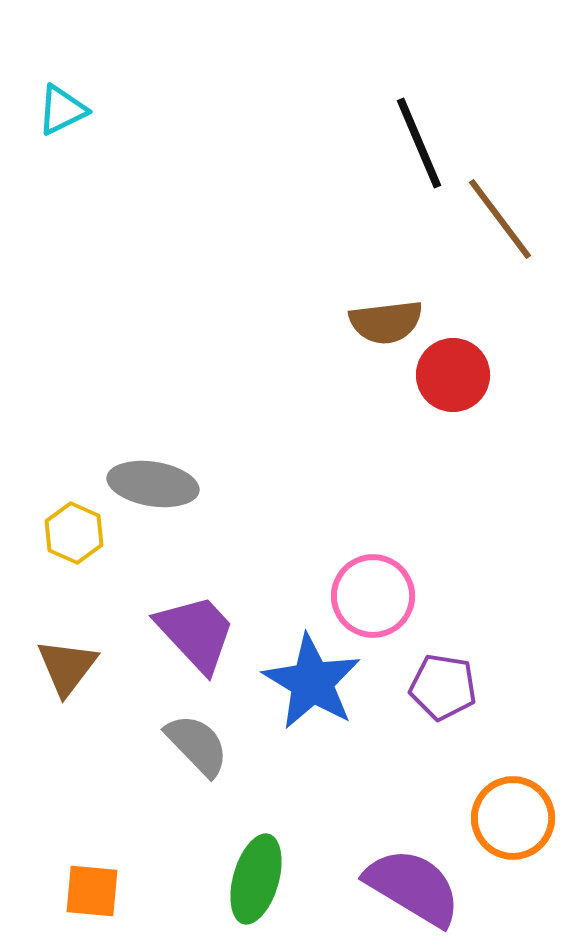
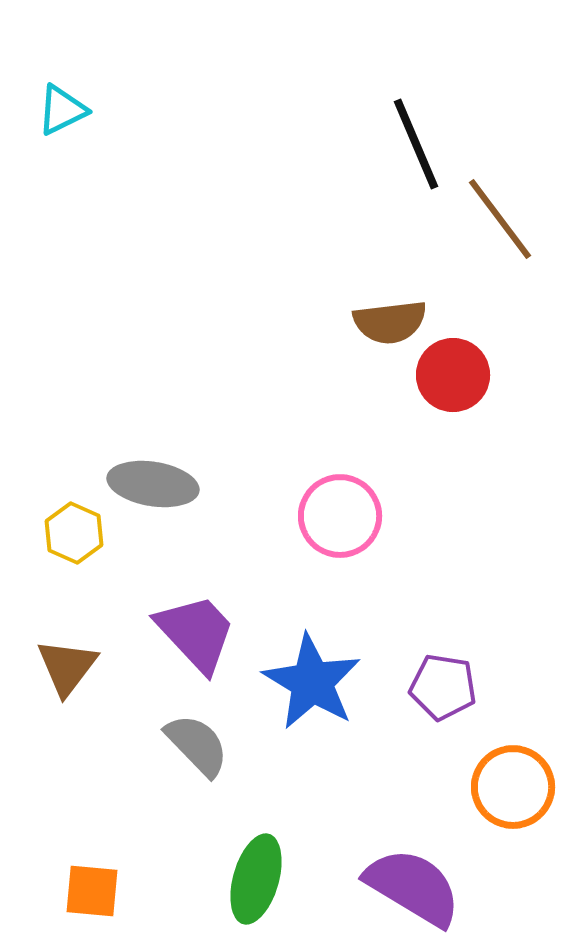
black line: moved 3 px left, 1 px down
brown semicircle: moved 4 px right
pink circle: moved 33 px left, 80 px up
orange circle: moved 31 px up
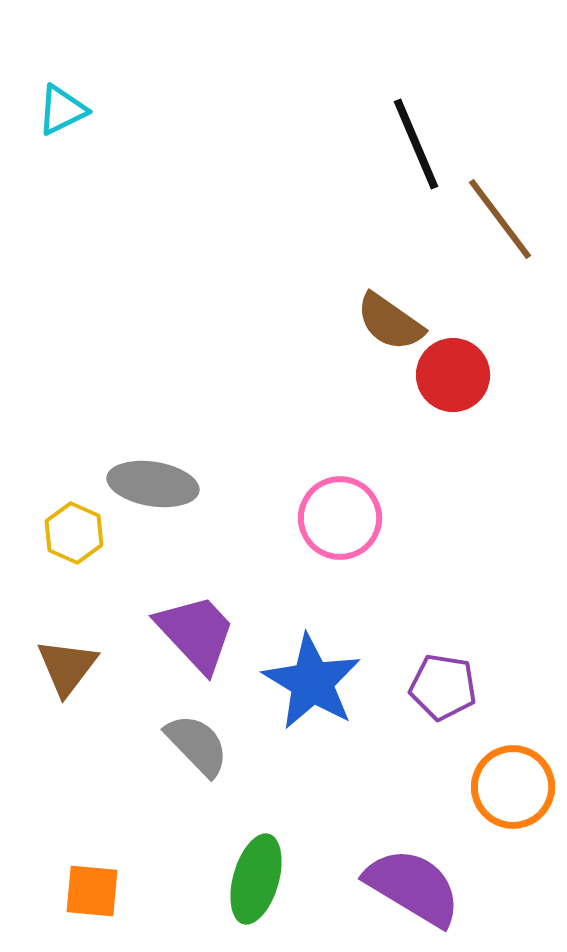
brown semicircle: rotated 42 degrees clockwise
pink circle: moved 2 px down
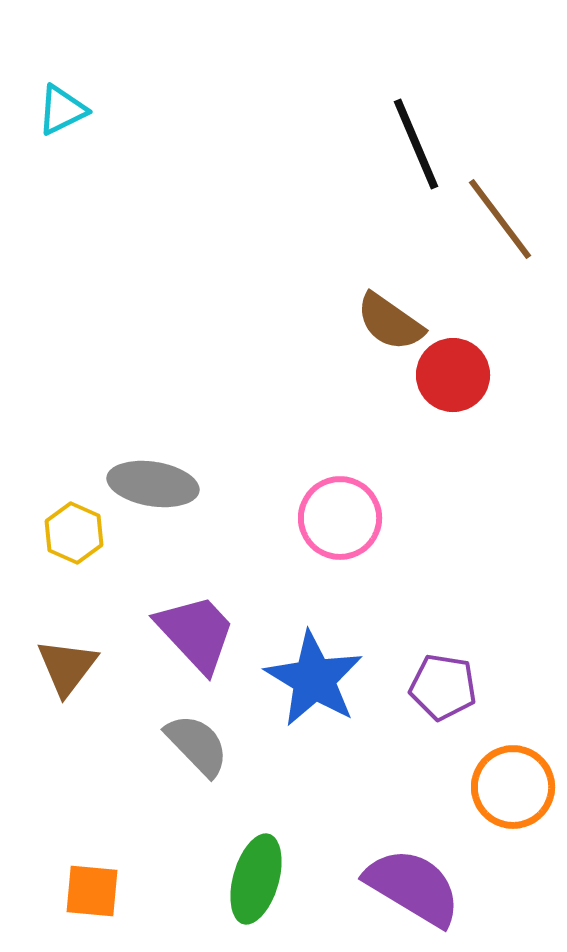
blue star: moved 2 px right, 3 px up
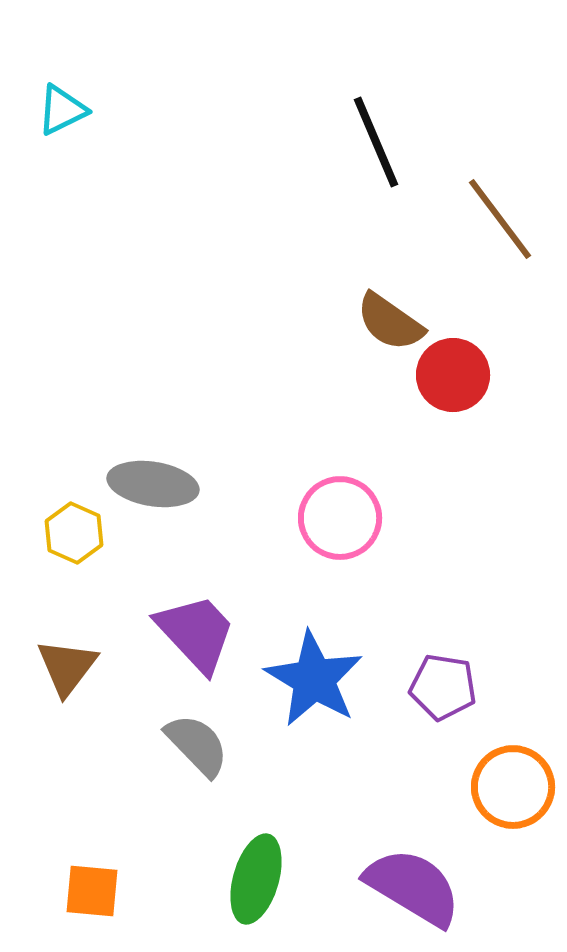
black line: moved 40 px left, 2 px up
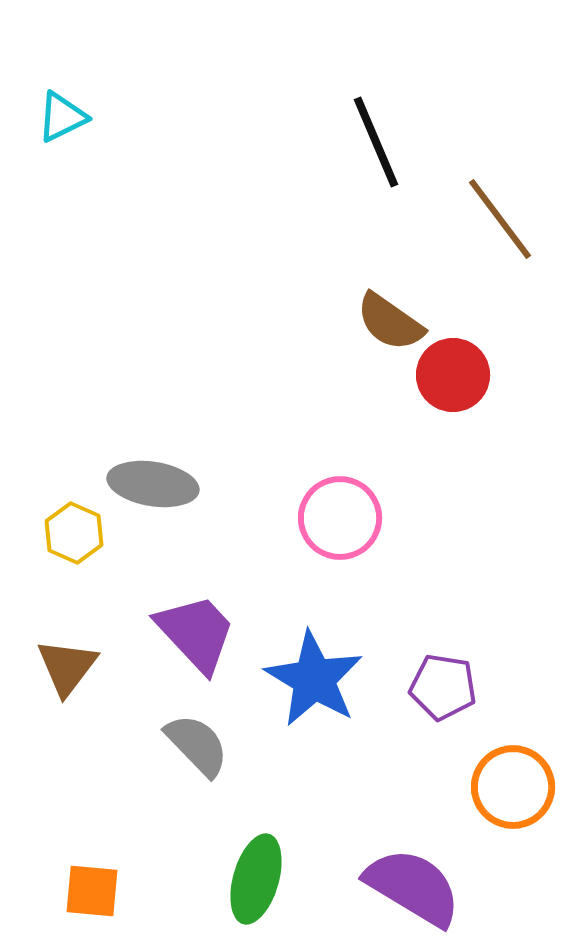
cyan triangle: moved 7 px down
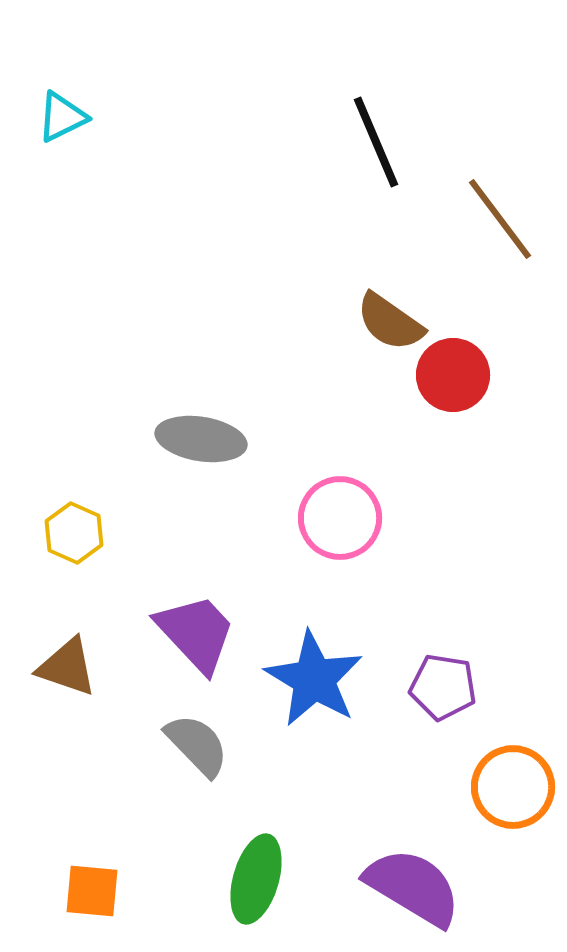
gray ellipse: moved 48 px right, 45 px up
brown triangle: rotated 48 degrees counterclockwise
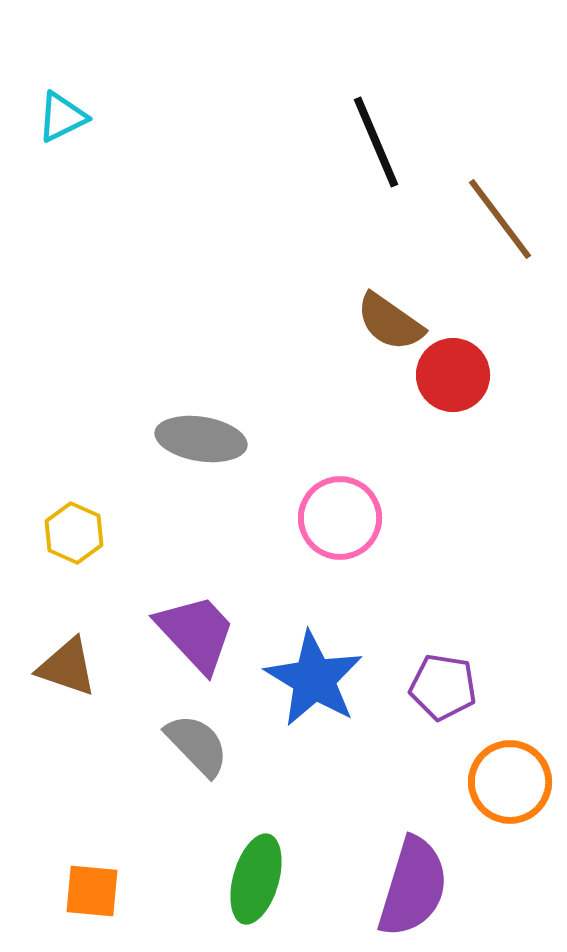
orange circle: moved 3 px left, 5 px up
purple semicircle: rotated 76 degrees clockwise
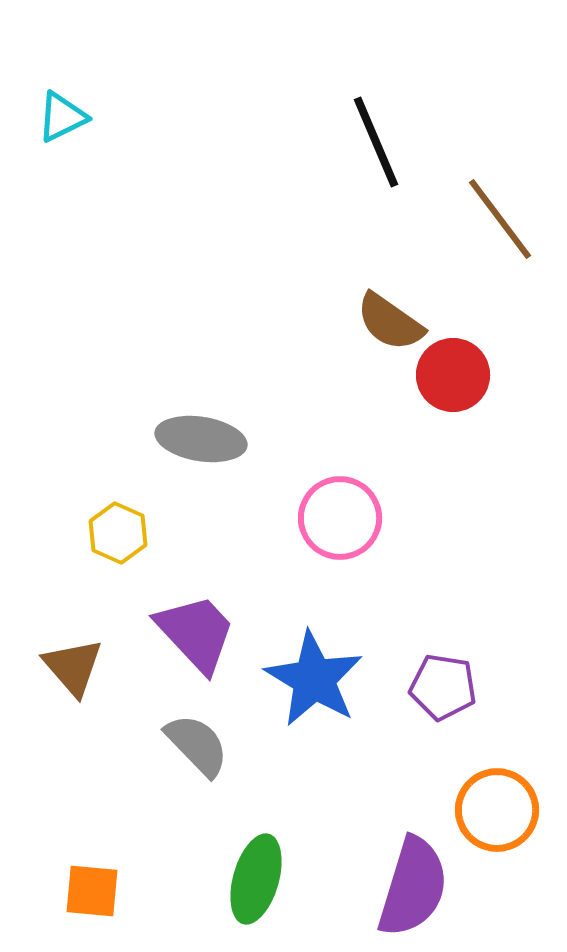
yellow hexagon: moved 44 px right
brown triangle: moved 6 px right; rotated 30 degrees clockwise
orange circle: moved 13 px left, 28 px down
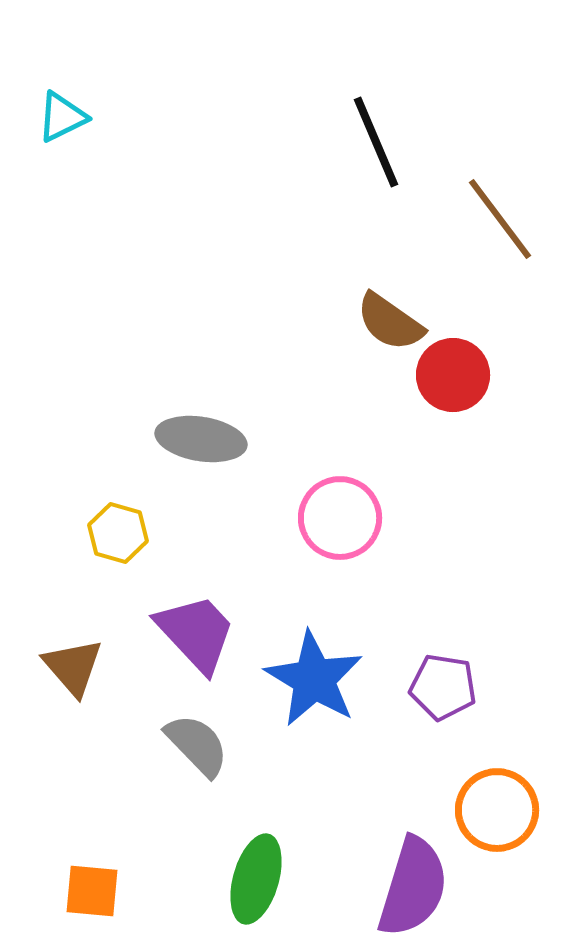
yellow hexagon: rotated 8 degrees counterclockwise
